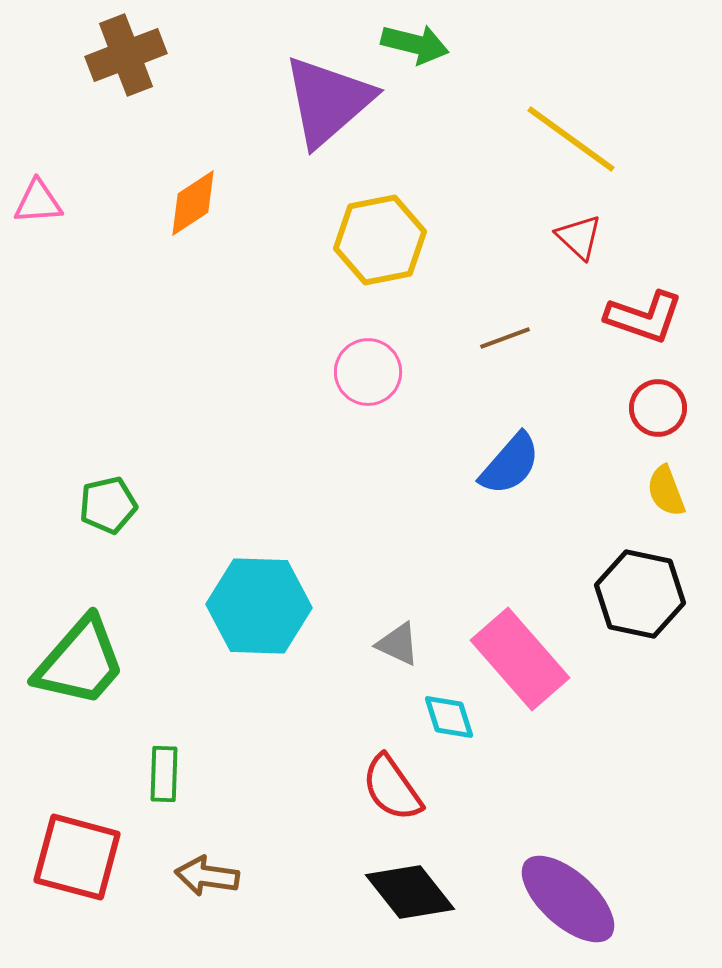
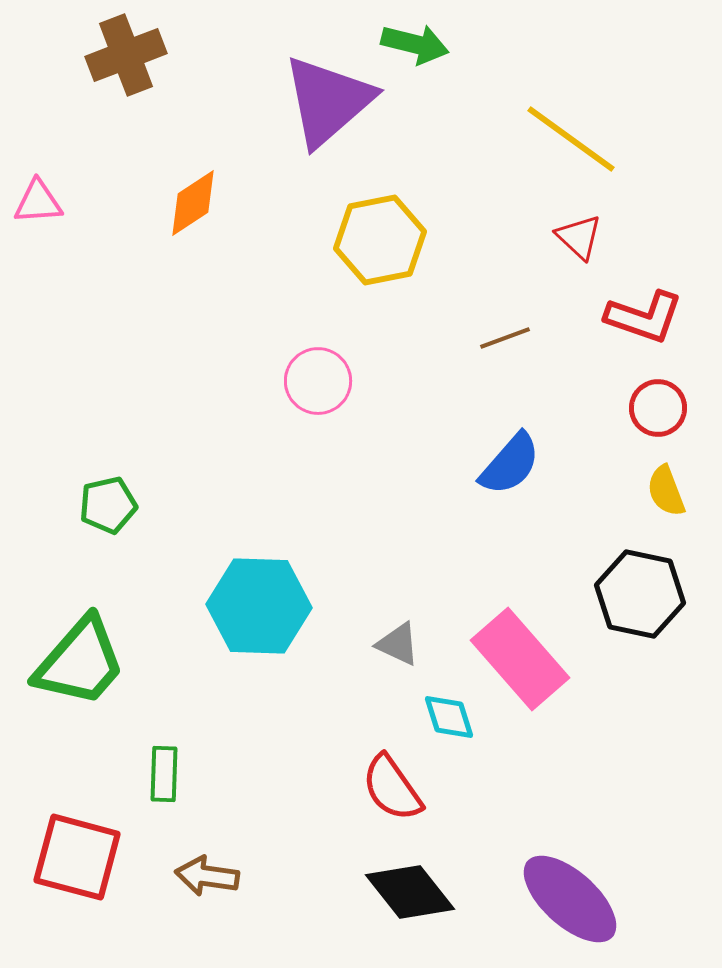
pink circle: moved 50 px left, 9 px down
purple ellipse: moved 2 px right
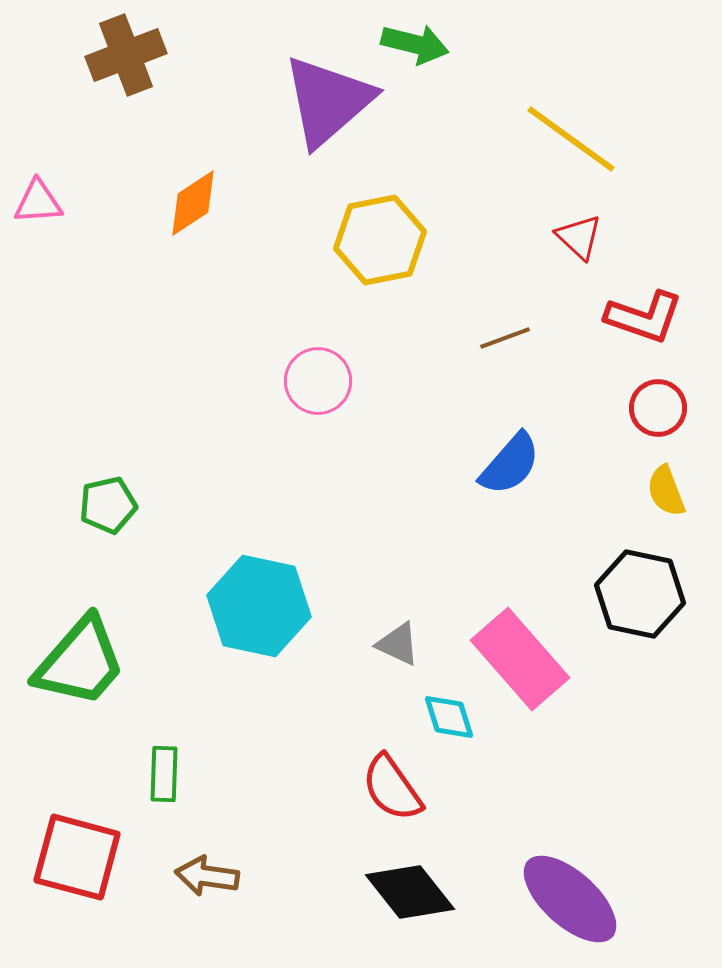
cyan hexagon: rotated 10 degrees clockwise
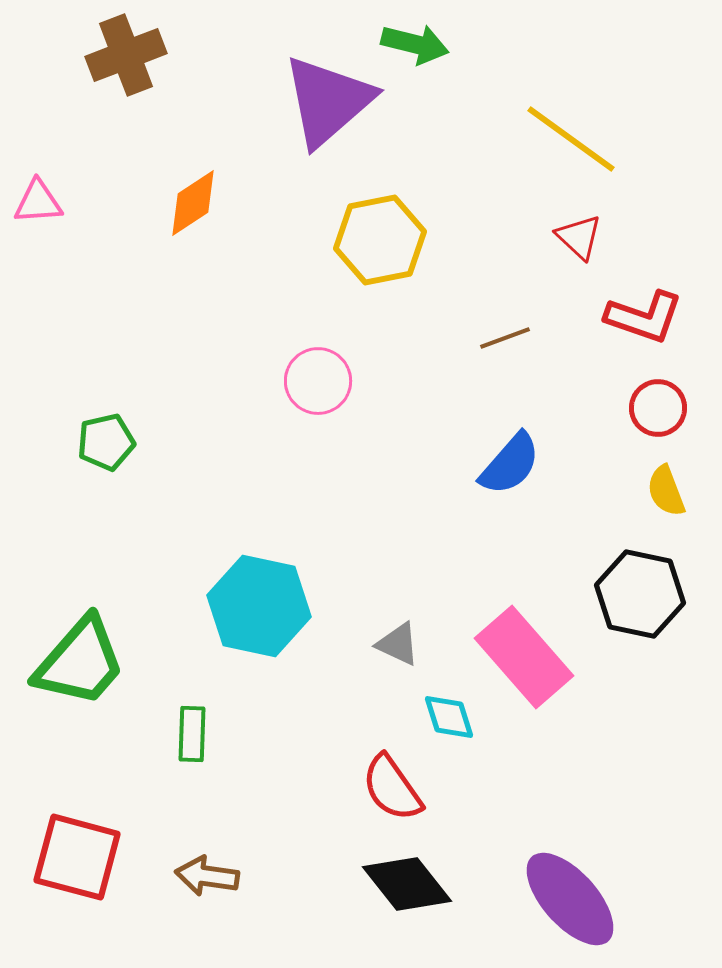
green pentagon: moved 2 px left, 63 px up
pink rectangle: moved 4 px right, 2 px up
green rectangle: moved 28 px right, 40 px up
black diamond: moved 3 px left, 8 px up
purple ellipse: rotated 6 degrees clockwise
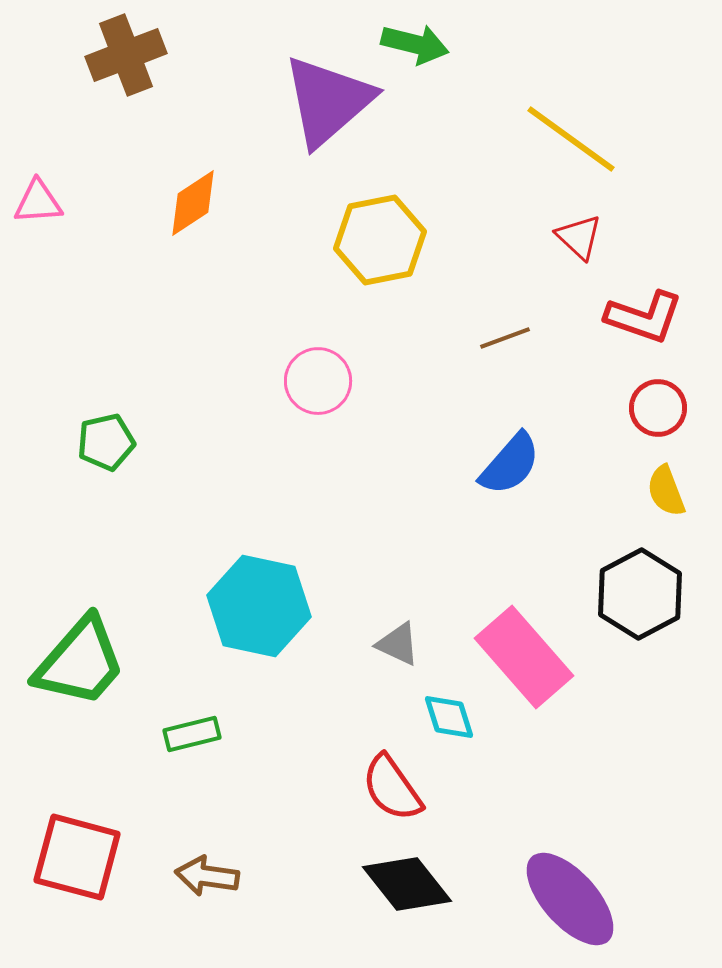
black hexagon: rotated 20 degrees clockwise
green rectangle: rotated 74 degrees clockwise
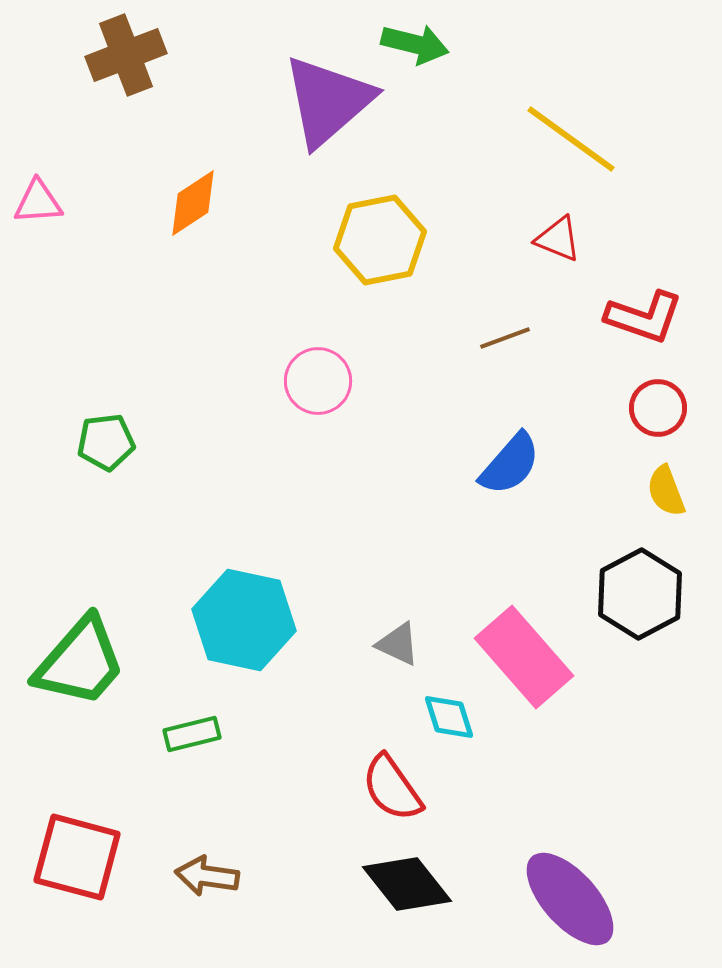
red triangle: moved 21 px left, 2 px down; rotated 21 degrees counterclockwise
green pentagon: rotated 6 degrees clockwise
cyan hexagon: moved 15 px left, 14 px down
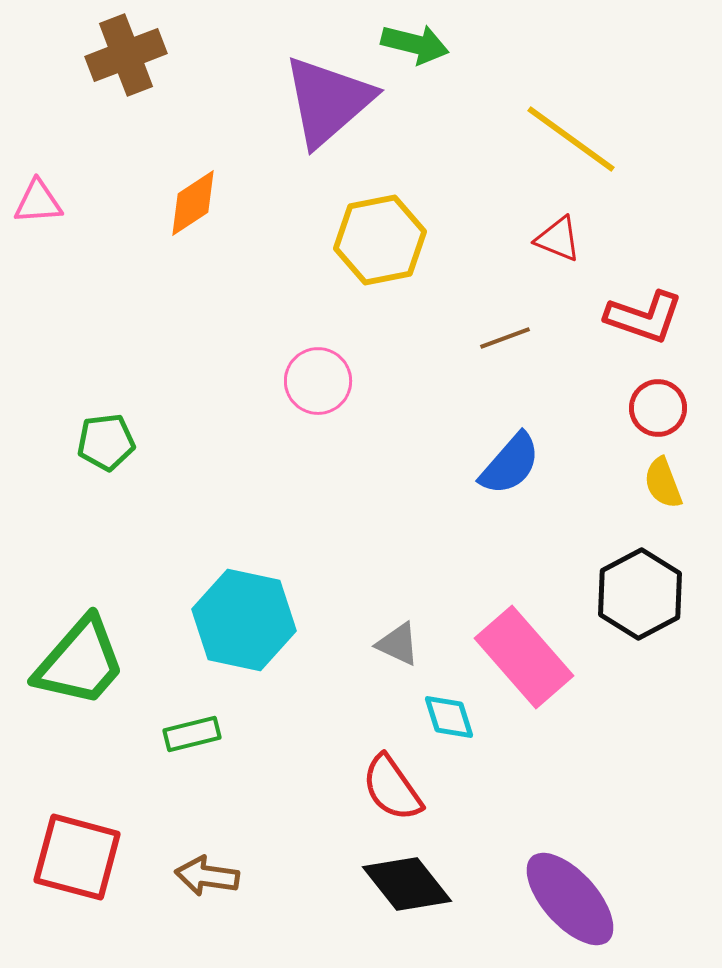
yellow semicircle: moved 3 px left, 8 px up
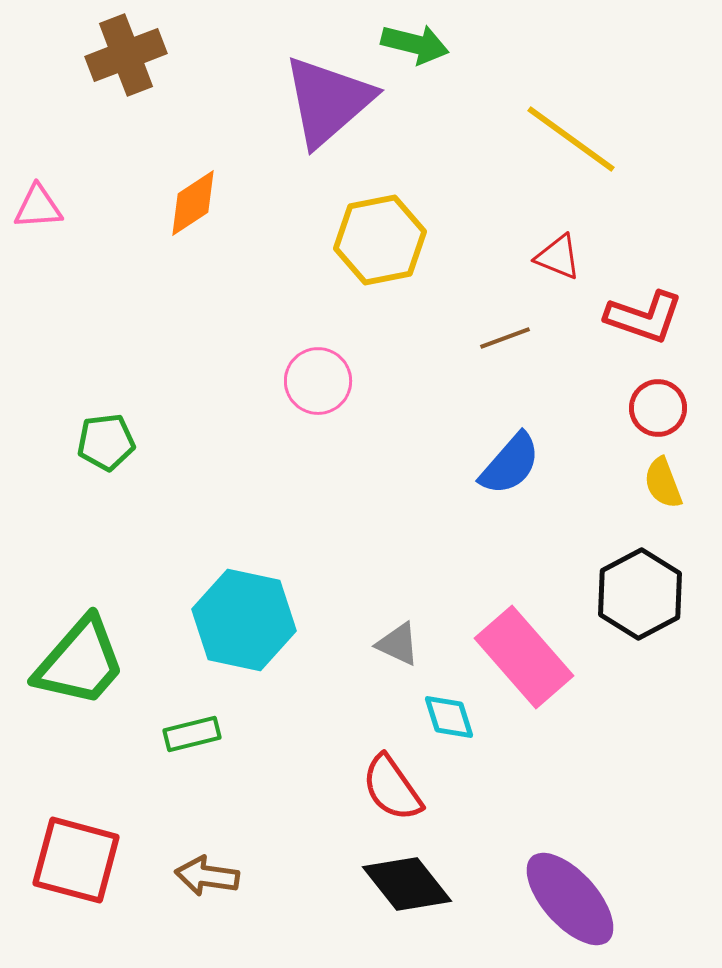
pink triangle: moved 5 px down
red triangle: moved 18 px down
red square: moved 1 px left, 3 px down
